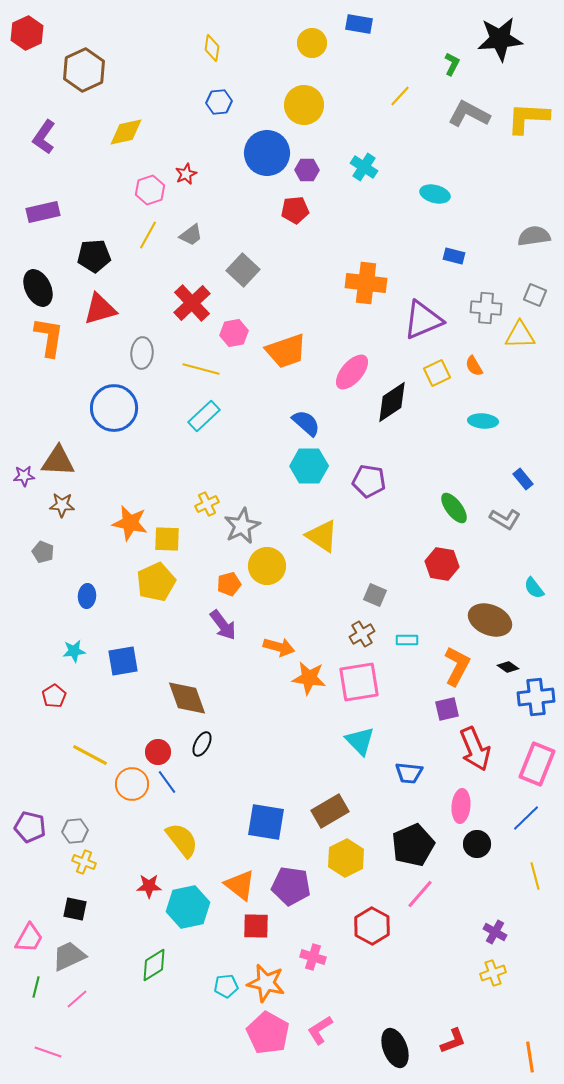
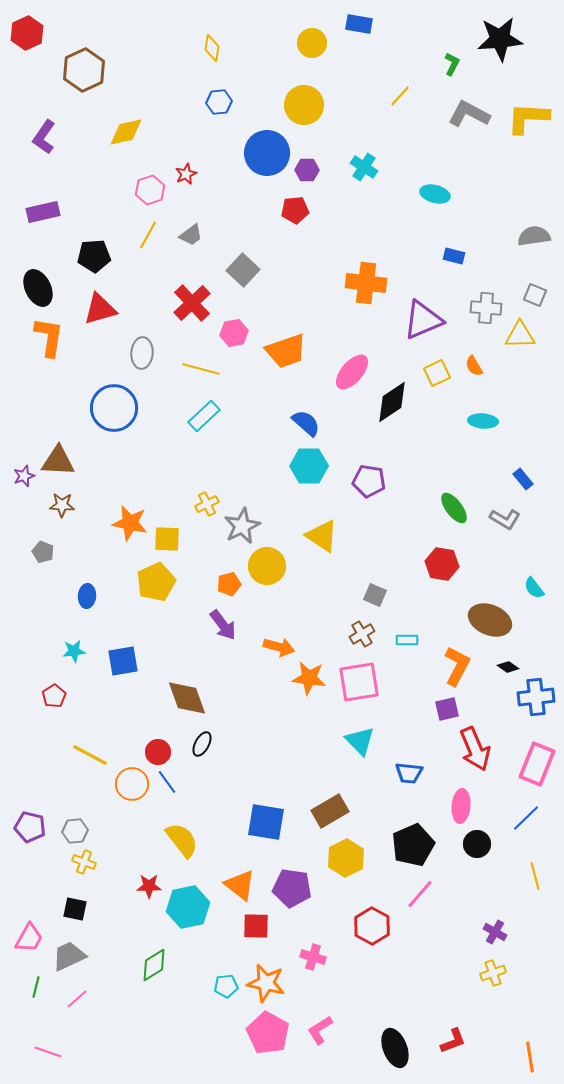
purple star at (24, 476): rotated 15 degrees counterclockwise
purple pentagon at (291, 886): moved 1 px right, 2 px down
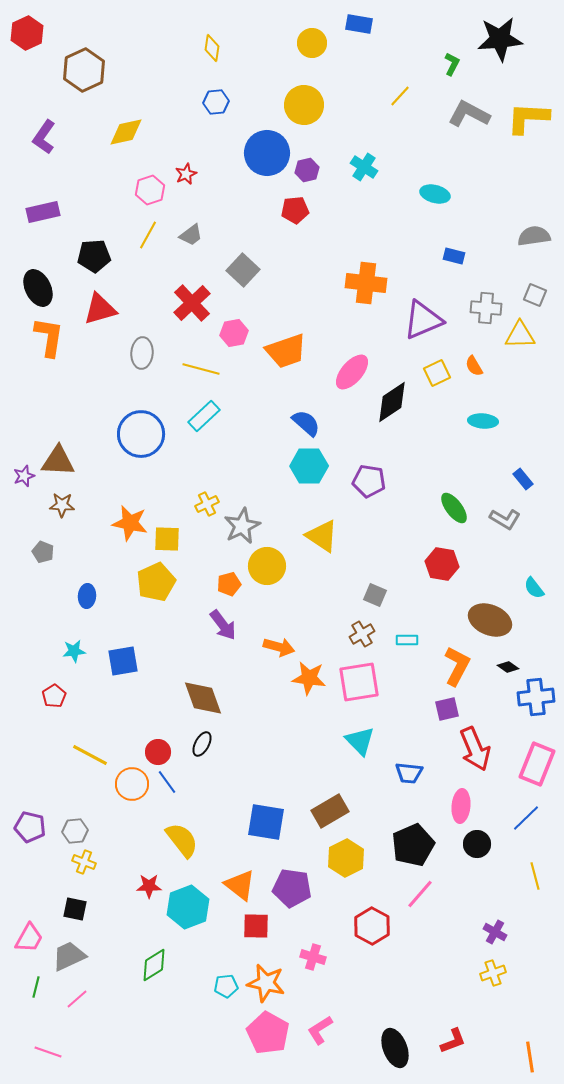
blue hexagon at (219, 102): moved 3 px left
purple hexagon at (307, 170): rotated 15 degrees counterclockwise
blue circle at (114, 408): moved 27 px right, 26 px down
brown diamond at (187, 698): moved 16 px right
cyan hexagon at (188, 907): rotated 9 degrees counterclockwise
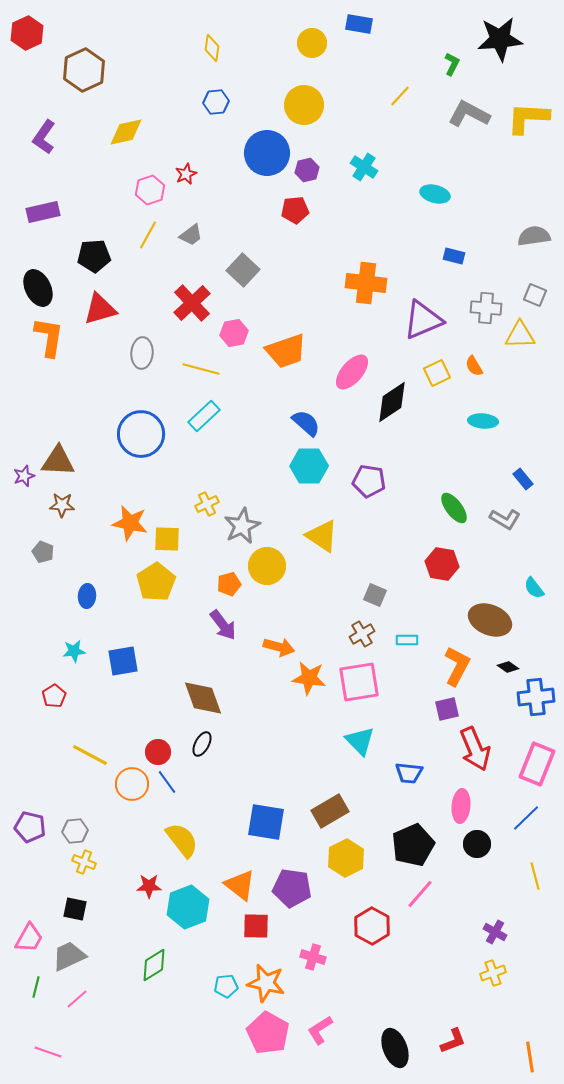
yellow pentagon at (156, 582): rotated 9 degrees counterclockwise
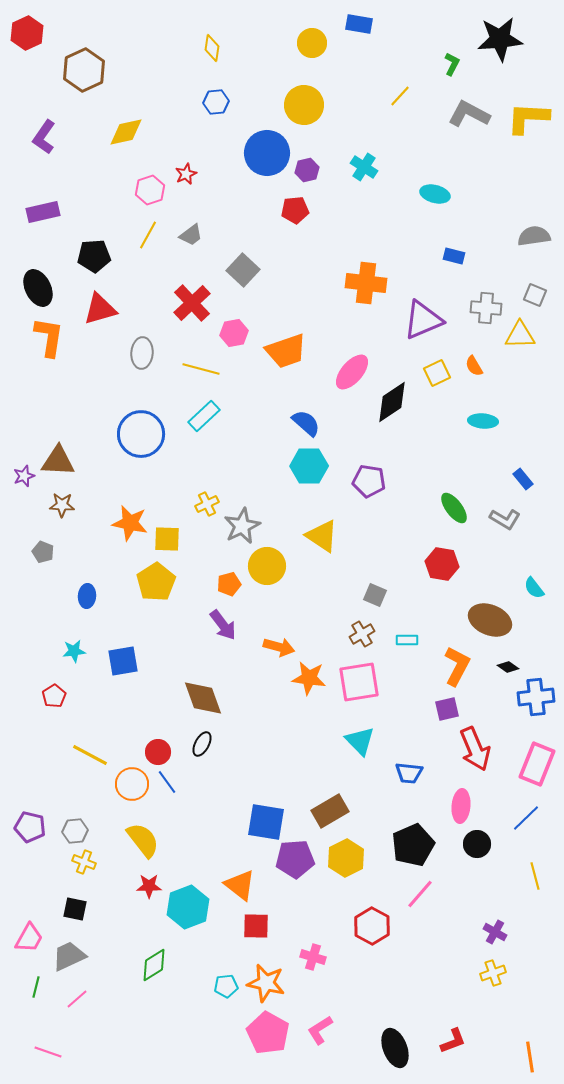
yellow semicircle at (182, 840): moved 39 px left
purple pentagon at (292, 888): moved 3 px right, 29 px up; rotated 12 degrees counterclockwise
